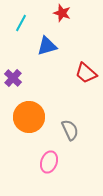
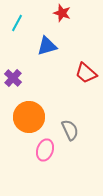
cyan line: moved 4 px left
pink ellipse: moved 4 px left, 12 px up
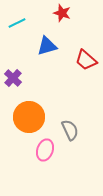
cyan line: rotated 36 degrees clockwise
red trapezoid: moved 13 px up
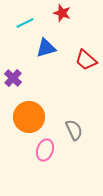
cyan line: moved 8 px right
blue triangle: moved 1 px left, 2 px down
gray semicircle: moved 4 px right
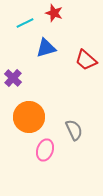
red star: moved 8 px left
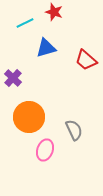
red star: moved 1 px up
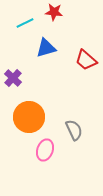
red star: rotated 12 degrees counterclockwise
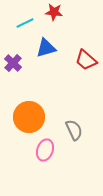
purple cross: moved 15 px up
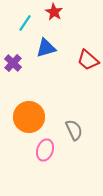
red star: rotated 24 degrees clockwise
cyan line: rotated 30 degrees counterclockwise
red trapezoid: moved 2 px right
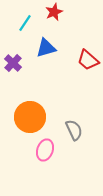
red star: rotated 18 degrees clockwise
orange circle: moved 1 px right
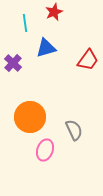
cyan line: rotated 42 degrees counterclockwise
red trapezoid: rotated 95 degrees counterclockwise
